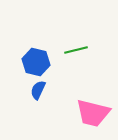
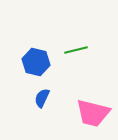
blue semicircle: moved 4 px right, 8 px down
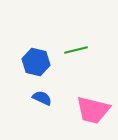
blue semicircle: rotated 90 degrees clockwise
pink trapezoid: moved 3 px up
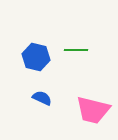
green line: rotated 15 degrees clockwise
blue hexagon: moved 5 px up
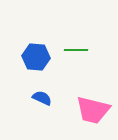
blue hexagon: rotated 8 degrees counterclockwise
